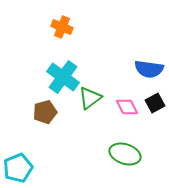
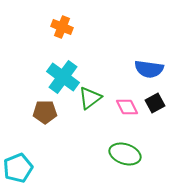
brown pentagon: rotated 15 degrees clockwise
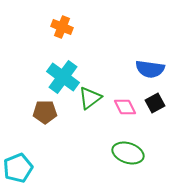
blue semicircle: moved 1 px right
pink diamond: moved 2 px left
green ellipse: moved 3 px right, 1 px up
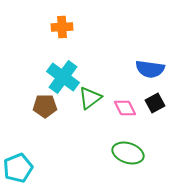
orange cross: rotated 25 degrees counterclockwise
pink diamond: moved 1 px down
brown pentagon: moved 6 px up
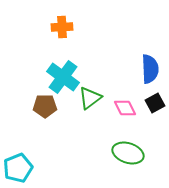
blue semicircle: rotated 100 degrees counterclockwise
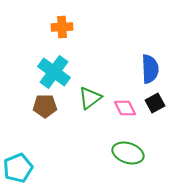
cyan cross: moved 9 px left, 5 px up
